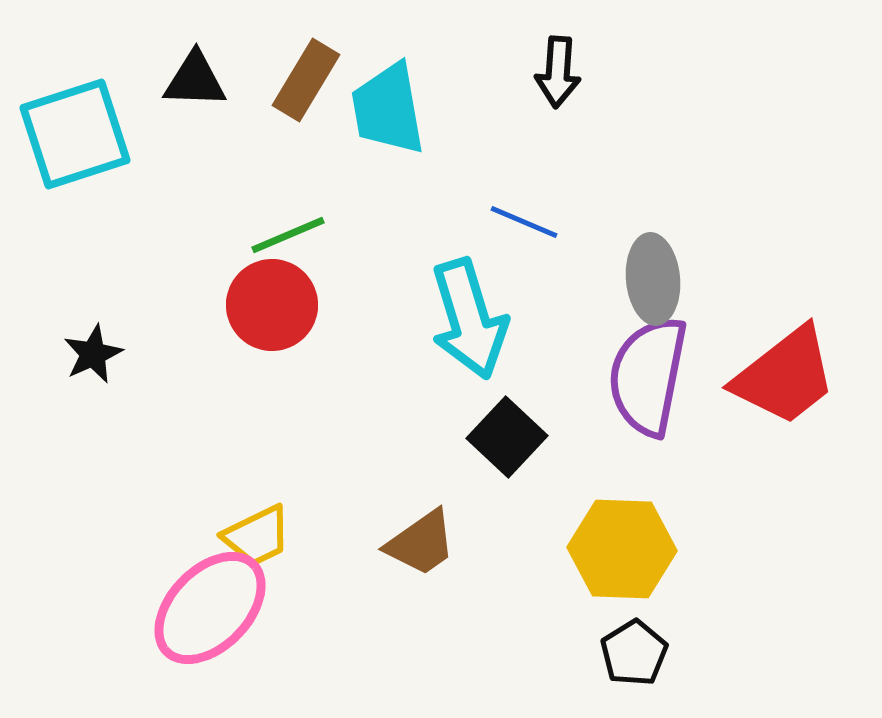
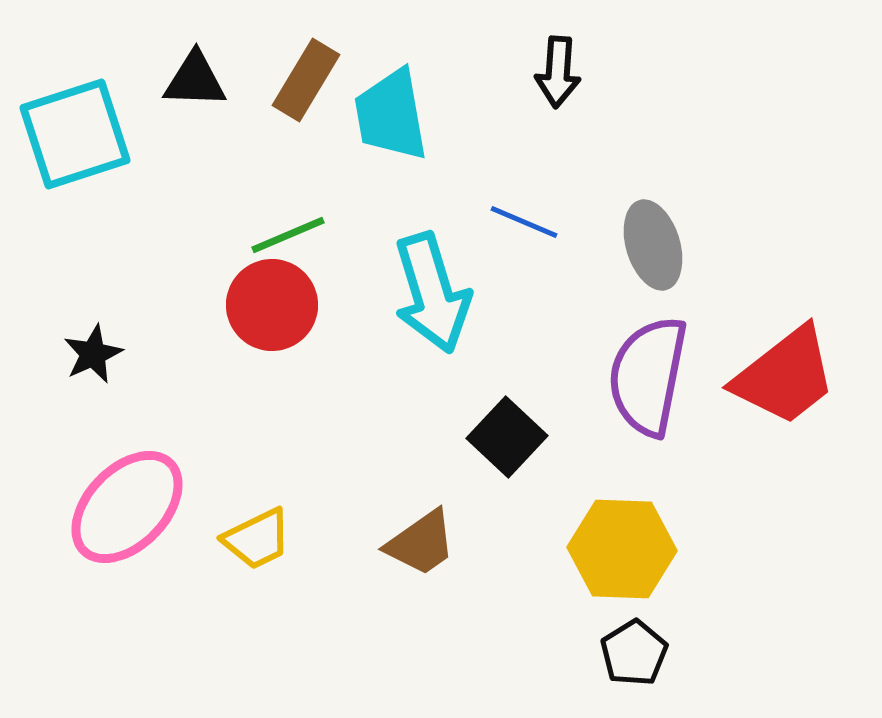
cyan trapezoid: moved 3 px right, 6 px down
gray ellipse: moved 34 px up; rotated 12 degrees counterclockwise
cyan arrow: moved 37 px left, 26 px up
yellow trapezoid: moved 3 px down
pink ellipse: moved 83 px left, 101 px up
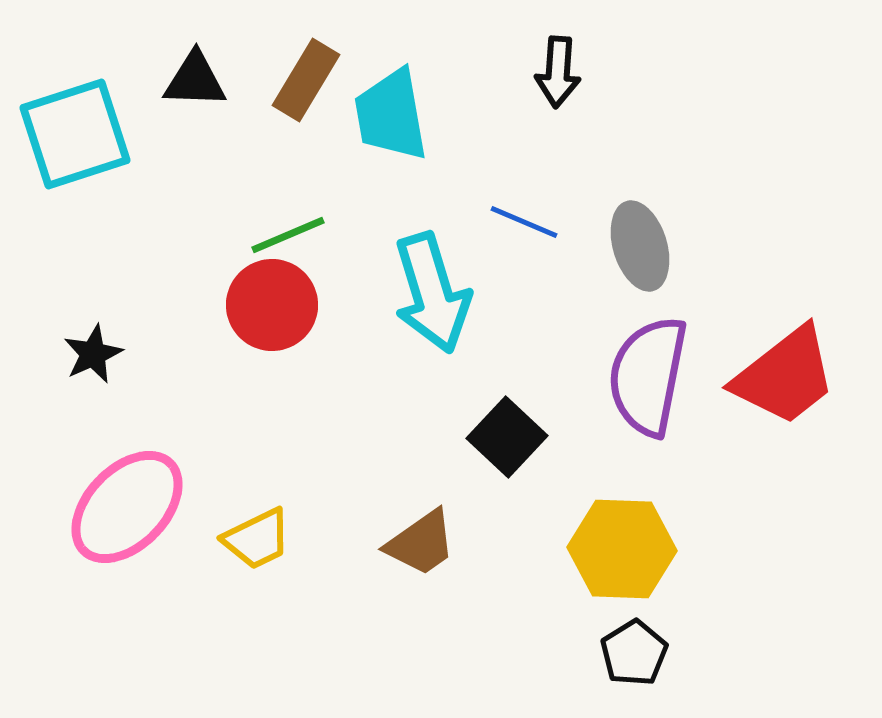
gray ellipse: moved 13 px left, 1 px down
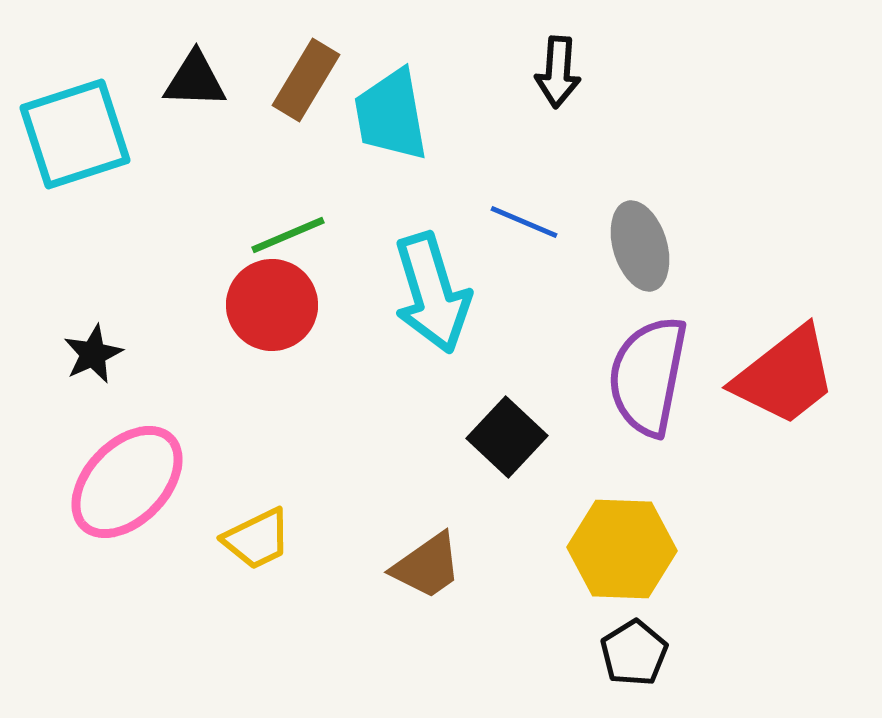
pink ellipse: moved 25 px up
brown trapezoid: moved 6 px right, 23 px down
